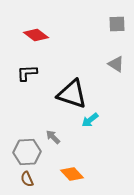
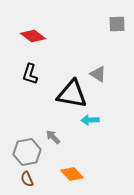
red diamond: moved 3 px left, 1 px down
gray triangle: moved 18 px left, 10 px down
black L-shape: moved 3 px right, 1 px down; rotated 70 degrees counterclockwise
black triangle: rotated 8 degrees counterclockwise
cyan arrow: rotated 36 degrees clockwise
gray hexagon: rotated 8 degrees counterclockwise
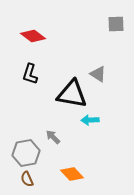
gray square: moved 1 px left
gray hexagon: moved 1 px left, 1 px down
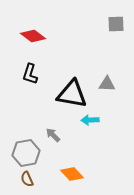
gray triangle: moved 9 px right, 10 px down; rotated 30 degrees counterclockwise
gray arrow: moved 2 px up
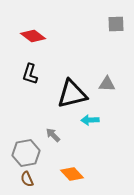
black triangle: rotated 24 degrees counterclockwise
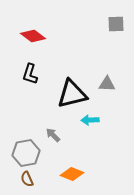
orange diamond: rotated 25 degrees counterclockwise
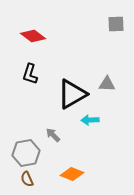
black triangle: rotated 16 degrees counterclockwise
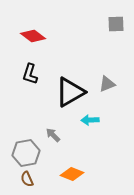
gray triangle: rotated 24 degrees counterclockwise
black triangle: moved 2 px left, 2 px up
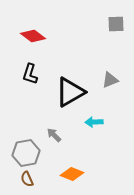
gray triangle: moved 3 px right, 4 px up
cyan arrow: moved 4 px right, 2 px down
gray arrow: moved 1 px right
